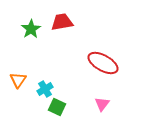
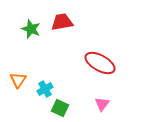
green star: rotated 18 degrees counterclockwise
red ellipse: moved 3 px left
green square: moved 3 px right, 1 px down
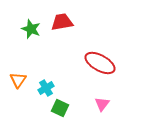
cyan cross: moved 1 px right, 1 px up
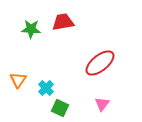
red trapezoid: moved 1 px right
green star: rotated 18 degrees counterclockwise
red ellipse: rotated 68 degrees counterclockwise
cyan cross: rotated 14 degrees counterclockwise
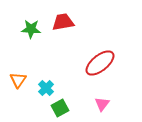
green square: rotated 36 degrees clockwise
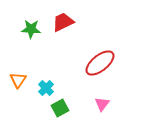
red trapezoid: rotated 15 degrees counterclockwise
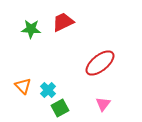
orange triangle: moved 5 px right, 6 px down; rotated 18 degrees counterclockwise
cyan cross: moved 2 px right, 2 px down
pink triangle: moved 1 px right
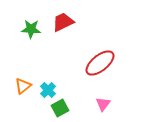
orange triangle: rotated 36 degrees clockwise
